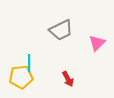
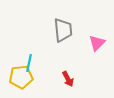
gray trapezoid: moved 2 px right; rotated 70 degrees counterclockwise
cyan line: rotated 12 degrees clockwise
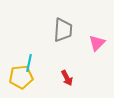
gray trapezoid: rotated 10 degrees clockwise
red arrow: moved 1 px left, 1 px up
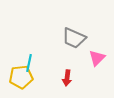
gray trapezoid: moved 11 px right, 8 px down; rotated 110 degrees clockwise
pink triangle: moved 15 px down
red arrow: rotated 35 degrees clockwise
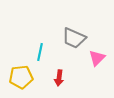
cyan line: moved 11 px right, 11 px up
red arrow: moved 8 px left
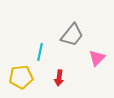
gray trapezoid: moved 2 px left, 3 px up; rotated 75 degrees counterclockwise
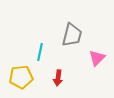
gray trapezoid: rotated 25 degrees counterclockwise
red arrow: moved 1 px left
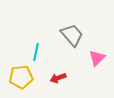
gray trapezoid: rotated 55 degrees counterclockwise
cyan line: moved 4 px left
red arrow: rotated 63 degrees clockwise
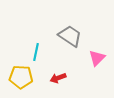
gray trapezoid: moved 2 px left, 1 px down; rotated 15 degrees counterclockwise
yellow pentagon: rotated 10 degrees clockwise
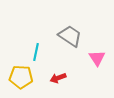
pink triangle: rotated 18 degrees counterclockwise
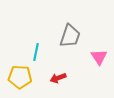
gray trapezoid: rotated 75 degrees clockwise
pink triangle: moved 2 px right, 1 px up
yellow pentagon: moved 1 px left
